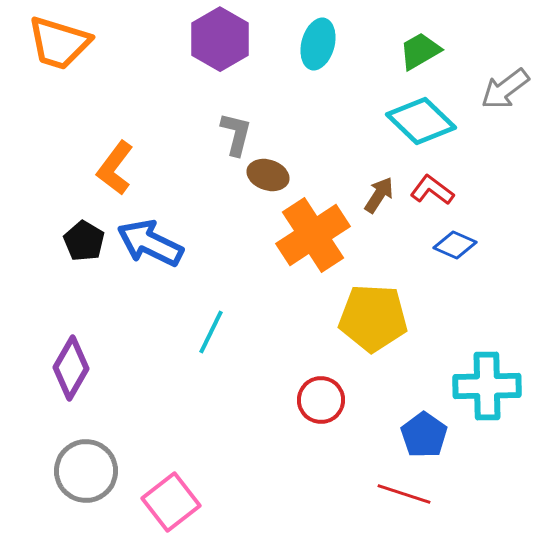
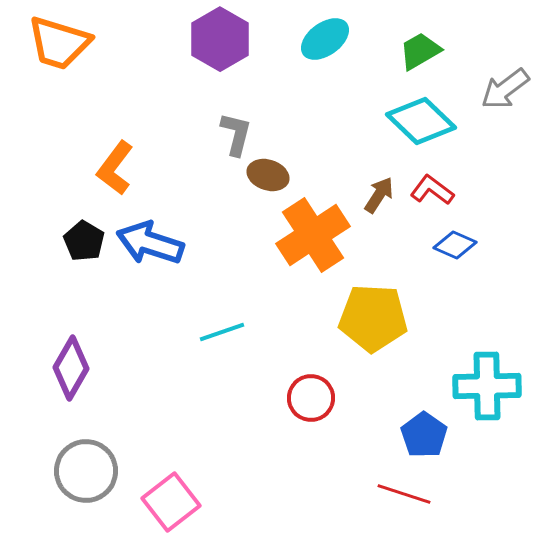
cyan ellipse: moved 7 px right, 5 px up; rotated 39 degrees clockwise
blue arrow: rotated 8 degrees counterclockwise
cyan line: moved 11 px right; rotated 45 degrees clockwise
red circle: moved 10 px left, 2 px up
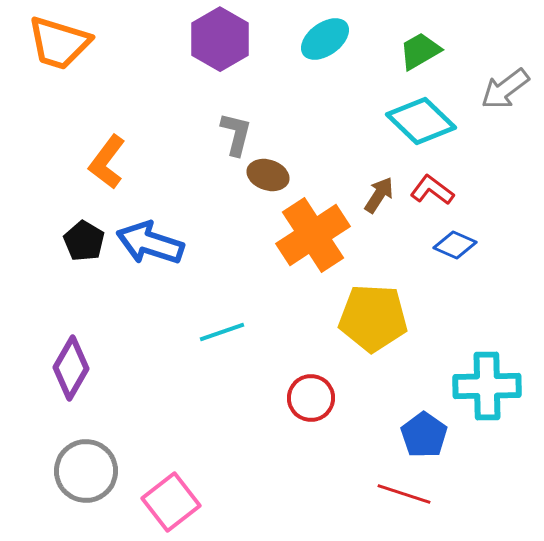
orange L-shape: moved 8 px left, 6 px up
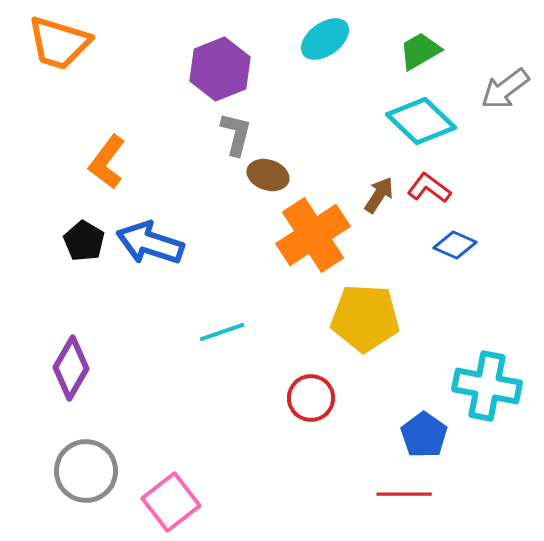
purple hexagon: moved 30 px down; rotated 8 degrees clockwise
red L-shape: moved 3 px left, 2 px up
yellow pentagon: moved 8 px left
cyan cross: rotated 12 degrees clockwise
red line: rotated 18 degrees counterclockwise
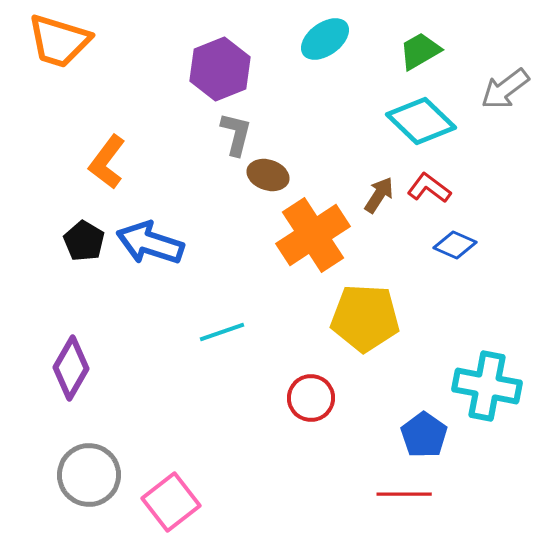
orange trapezoid: moved 2 px up
gray circle: moved 3 px right, 4 px down
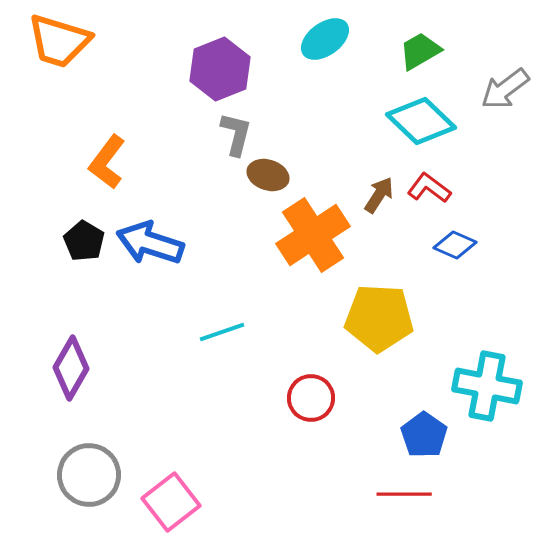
yellow pentagon: moved 14 px right
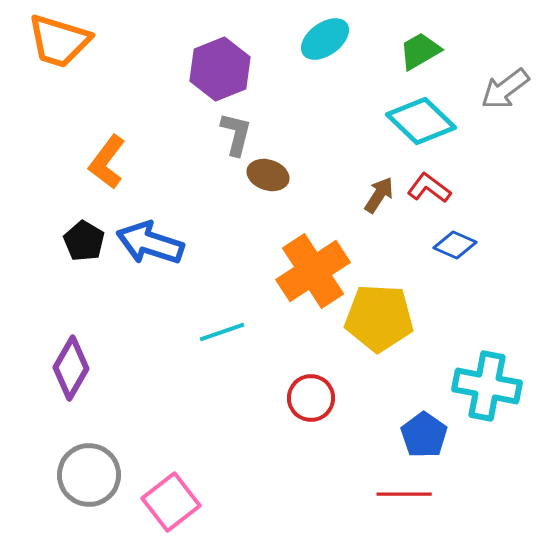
orange cross: moved 36 px down
